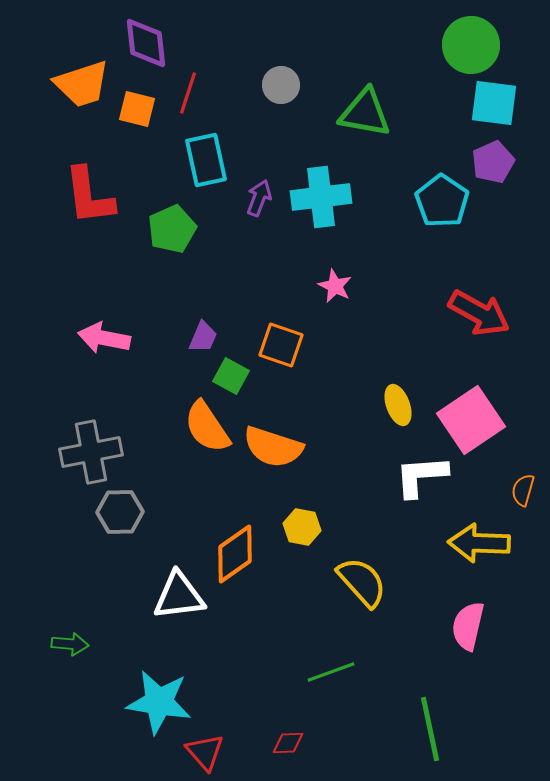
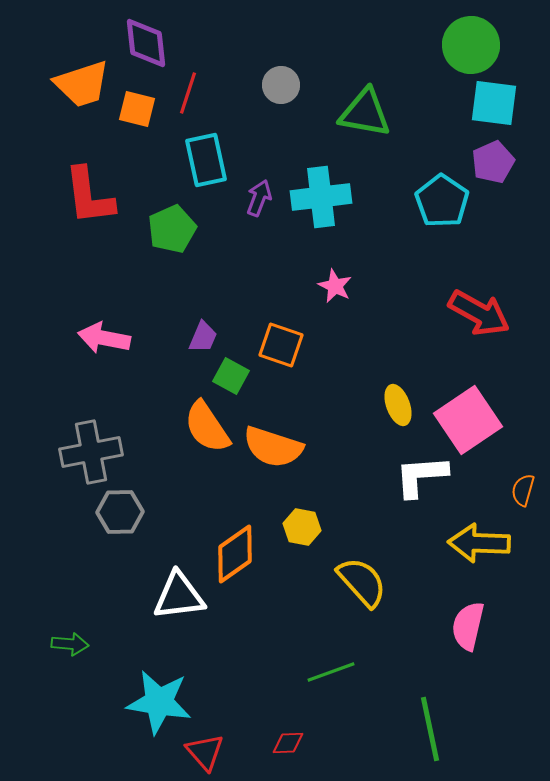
pink square at (471, 420): moved 3 px left
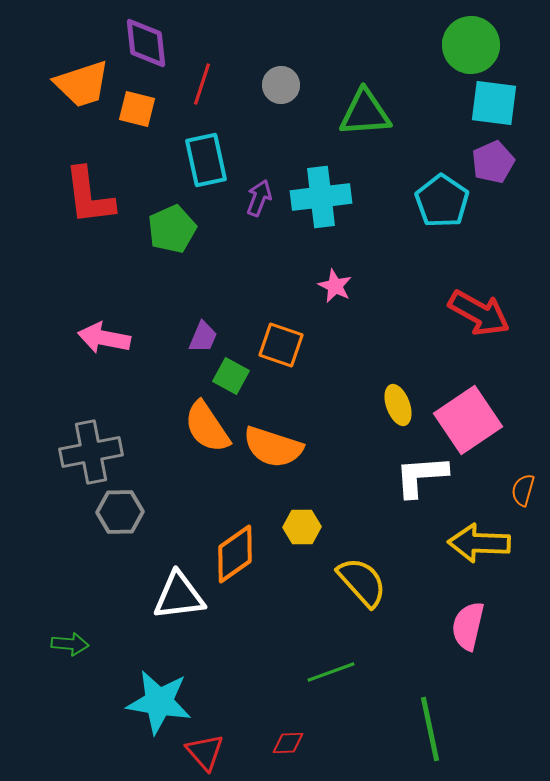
red line at (188, 93): moved 14 px right, 9 px up
green triangle at (365, 113): rotated 14 degrees counterclockwise
yellow hexagon at (302, 527): rotated 12 degrees counterclockwise
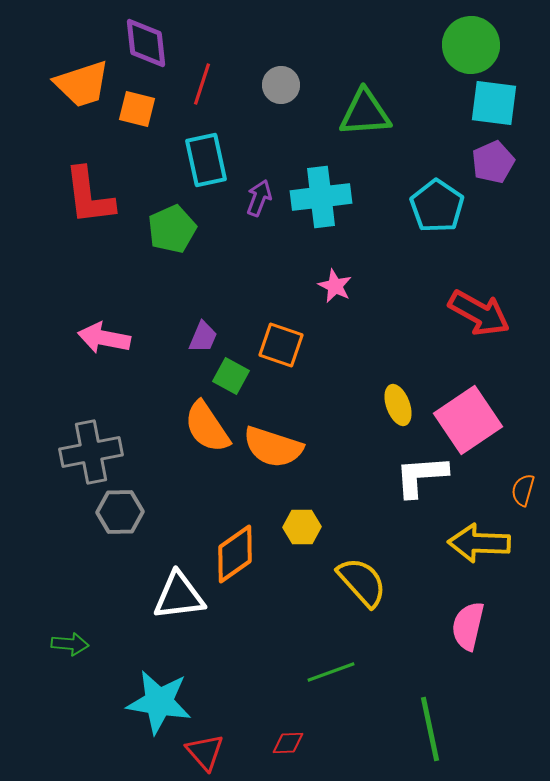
cyan pentagon at (442, 201): moved 5 px left, 5 px down
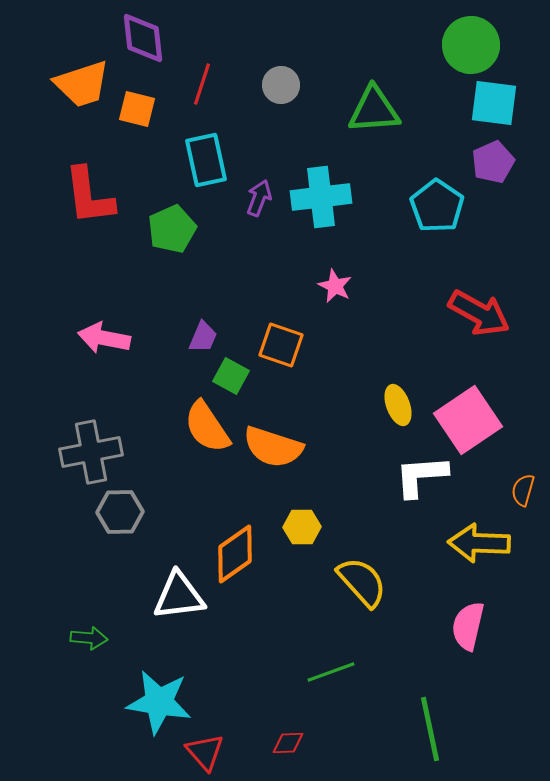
purple diamond at (146, 43): moved 3 px left, 5 px up
green triangle at (365, 113): moved 9 px right, 3 px up
green arrow at (70, 644): moved 19 px right, 6 px up
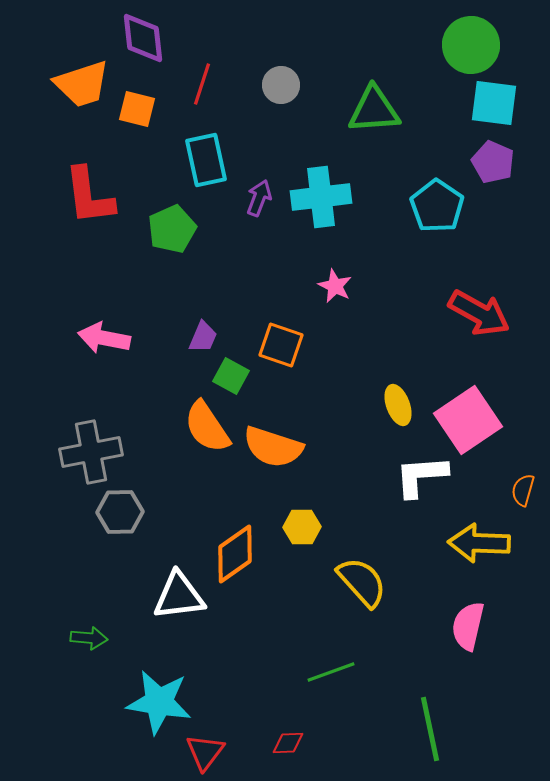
purple pentagon at (493, 162): rotated 24 degrees counterclockwise
red triangle at (205, 752): rotated 18 degrees clockwise
